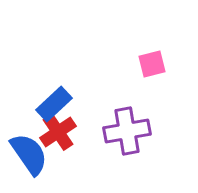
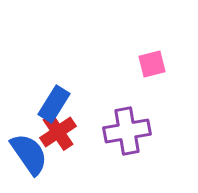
blue rectangle: rotated 15 degrees counterclockwise
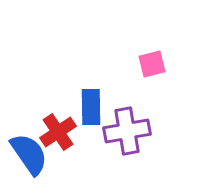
blue rectangle: moved 37 px right, 3 px down; rotated 33 degrees counterclockwise
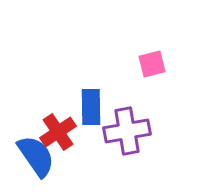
blue semicircle: moved 7 px right, 2 px down
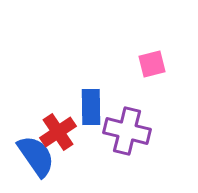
purple cross: rotated 24 degrees clockwise
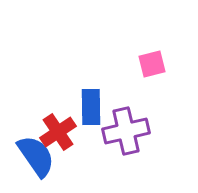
purple cross: moved 1 px left; rotated 27 degrees counterclockwise
